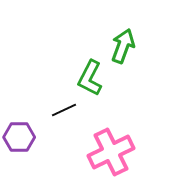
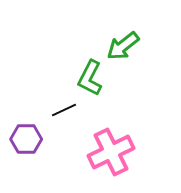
green arrow: rotated 148 degrees counterclockwise
purple hexagon: moved 7 px right, 2 px down
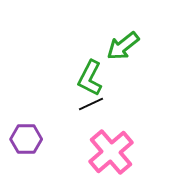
black line: moved 27 px right, 6 px up
pink cross: rotated 15 degrees counterclockwise
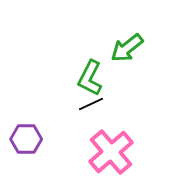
green arrow: moved 4 px right, 2 px down
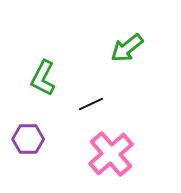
green L-shape: moved 47 px left
purple hexagon: moved 2 px right
pink cross: moved 2 px down
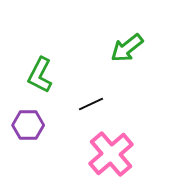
green L-shape: moved 3 px left, 3 px up
purple hexagon: moved 14 px up
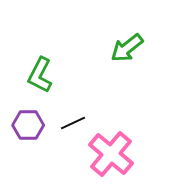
black line: moved 18 px left, 19 px down
pink cross: rotated 9 degrees counterclockwise
